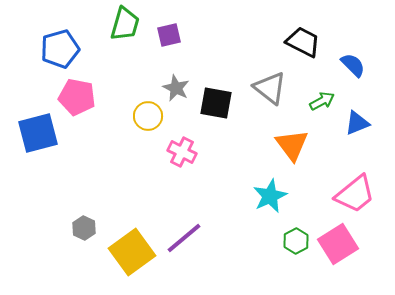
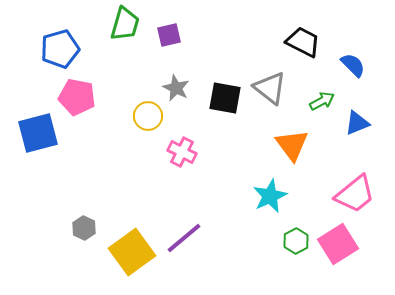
black square: moved 9 px right, 5 px up
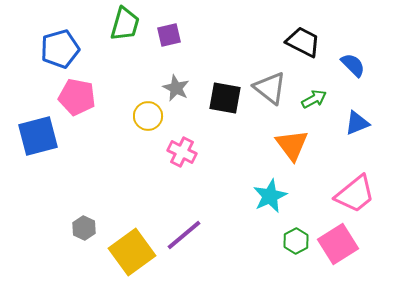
green arrow: moved 8 px left, 2 px up
blue square: moved 3 px down
purple line: moved 3 px up
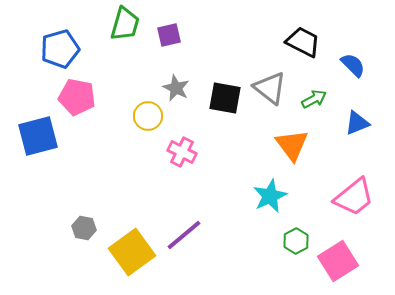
pink trapezoid: moved 1 px left, 3 px down
gray hexagon: rotated 15 degrees counterclockwise
pink square: moved 17 px down
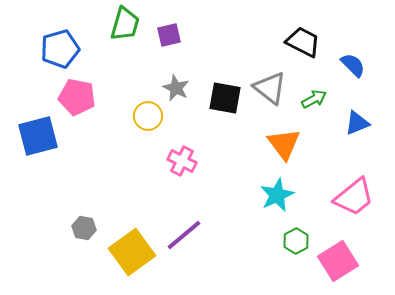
orange triangle: moved 8 px left, 1 px up
pink cross: moved 9 px down
cyan star: moved 7 px right, 1 px up
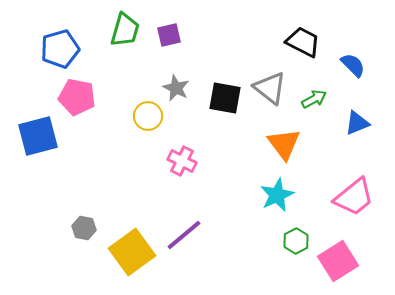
green trapezoid: moved 6 px down
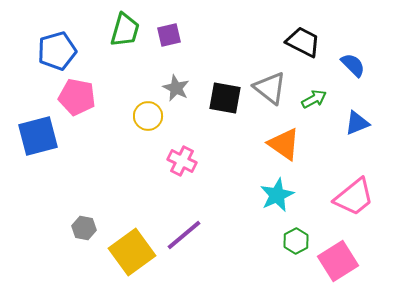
blue pentagon: moved 3 px left, 2 px down
orange triangle: rotated 18 degrees counterclockwise
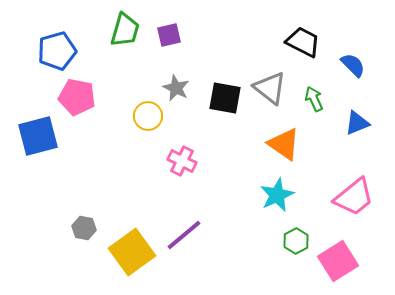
green arrow: rotated 85 degrees counterclockwise
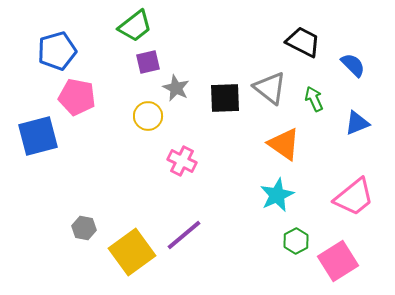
green trapezoid: moved 10 px right, 4 px up; rotated 36 degrees clockwise
purple square: moved 21 px left, 27 px down
black square: rotated 12 degrees counterclockwise
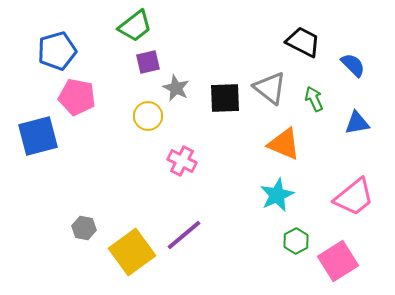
blue triangle: rotated 12 degrees clockwise
orange triangle: rotated 12 degrees counterclockwise
